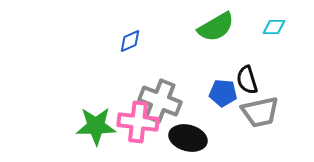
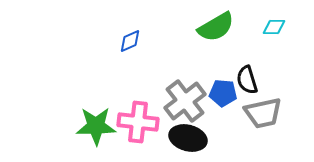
gray cross: moved 25 px right; rotated 30 degrees clockwise
gray trapezoid: moved 3 px right, 1 px down
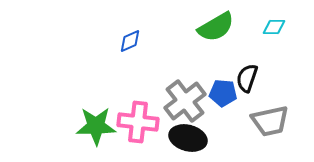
black semicircle: moved 2 px up; rotated 36 degrees clockwise
gray trapezoid: moved 7 px right, 8 px down
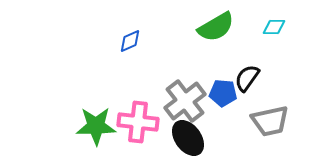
black semicircle: rotated 16 degrees clockwise
black ellipse: rotated 39 degrees clockwise
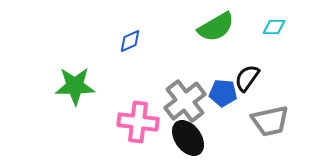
green star: moved 21 px left, 40 px up
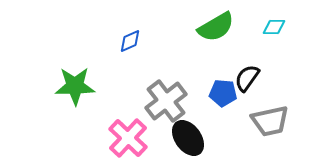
gray cross: moved 19 px left
pink cross: moved 10 px left, 16 px down; rotated 36 degrees clockwise
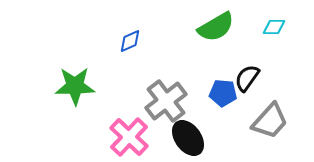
gray trapezoid: rotated 36 degrees counterclockwise
pink cross: moved 1 px right, 1 px up
